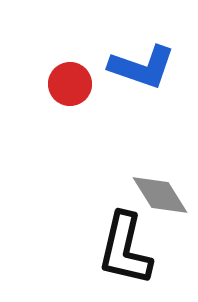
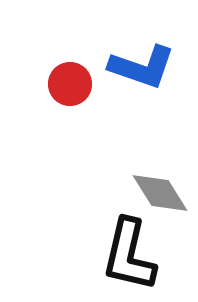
gray diamond: moved 2 px up
black L-shape: moved 4 px right, 6 px down
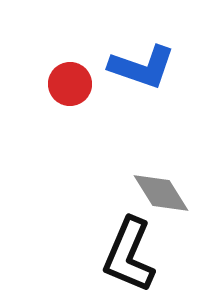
gray diamond: moved 1 px right
black L-shape: rotated 10 degrees clockwise
